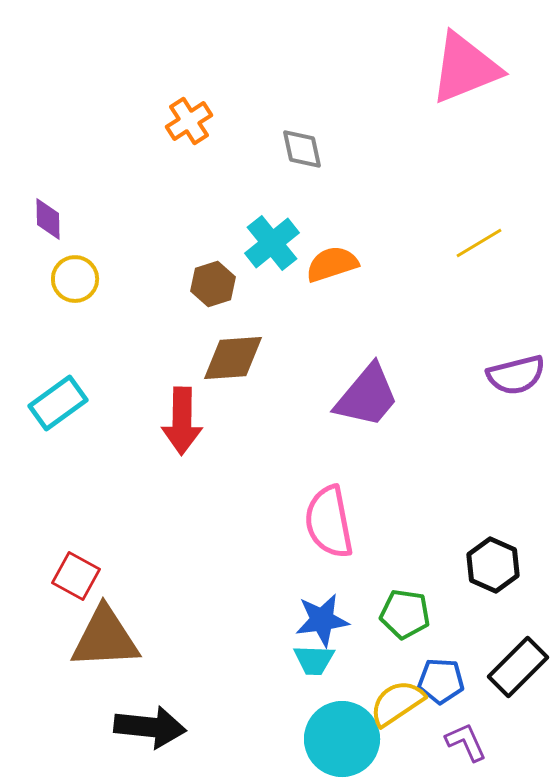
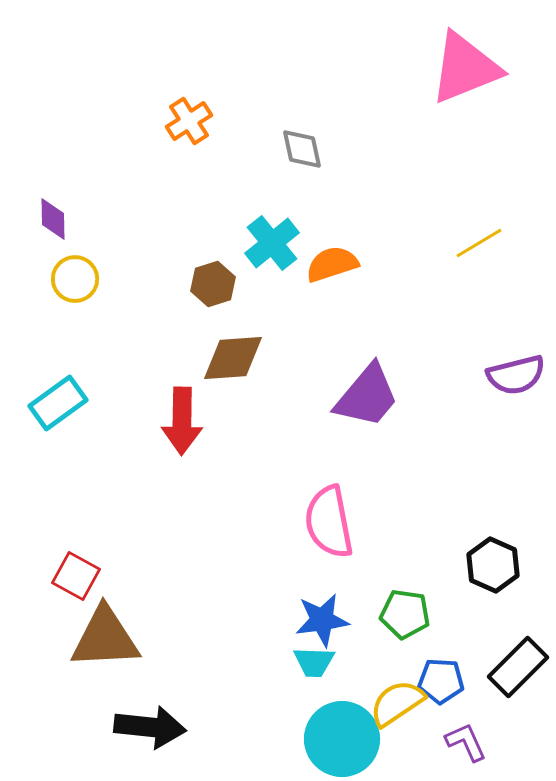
purple diamond: moved 5 px right
cyan trapezoid: moved 2 px down
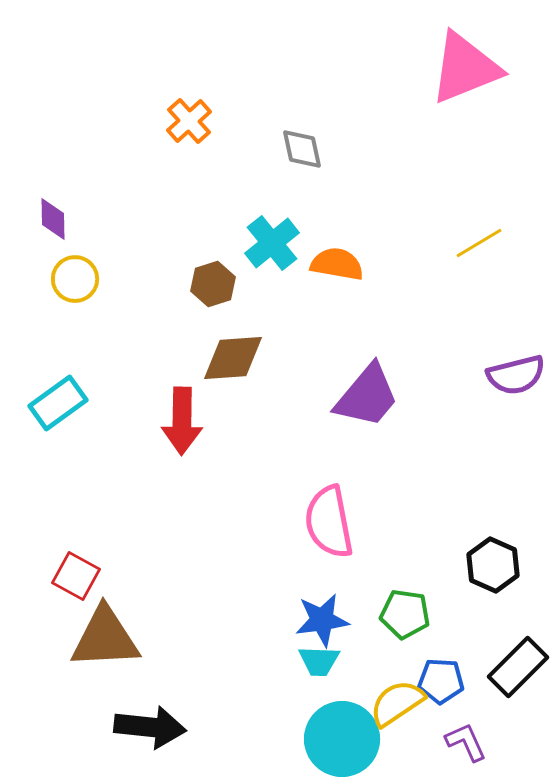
orange cross: rotated 9 degrees counterclockwise
orange semicircle: moved 5 px right; rotated 28 degrees clockwise
cyan trapezoid: moved 5 px right, 1 px up
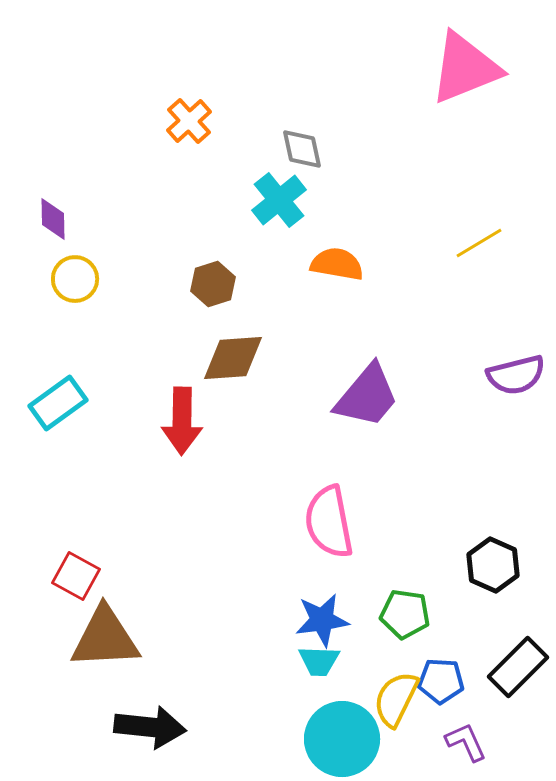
cyan cross: moved 7 px right, 43 px up
yellow semicircle: moved 1 px left, 4 px up; rotated 30 degrees counterclockwise
